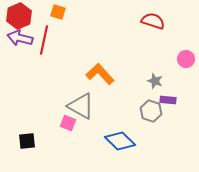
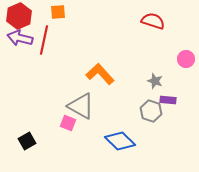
orange square: rotated 21 degrees counterclockwise
black square: rotated 24 degrees counterclockwise
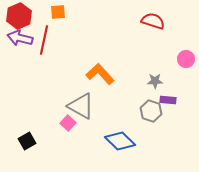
gray star: rotated 21 degrees counterclockwise
pink square: rotated 21 degrees clockwise
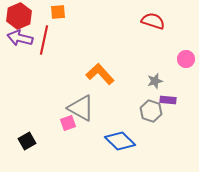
gray star: rotated 14 degrees counterclockwise
gray triangle: moved 2 px down
pink square: rotated 28 degrees clockwise
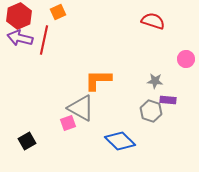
orange square: rotated 21 degrees counterclockwise
orange L-shape: moved 2 px left, 6 px down; rotated 48 degrees counterclockwise
gray star: rotated 21 degrees clockwise
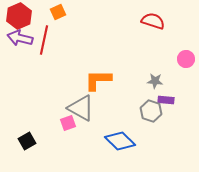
purple rectangle: moved 2 px left
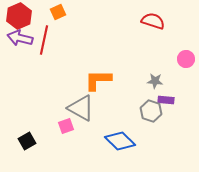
pink square: moved 2 px left, 3 px down
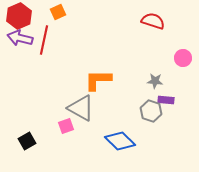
pink circle: moved 3 px left, 1 px up
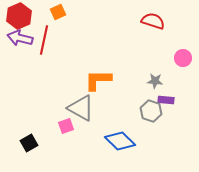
black square: moved 2 px right, 2 px down
